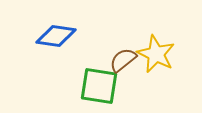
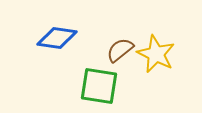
blue diamond: moved 1 px right, 2 px down
brown semicircle: moved 3 px left, 10 px up
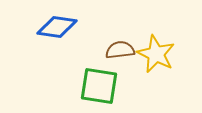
blue diamond: moved 11 px up
brown semicircle: rotated 32 degrees clockwise
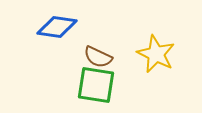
brown semicircle: moved 22 px left, 7 px down; rotated 148 degrees counterclockwise
green square: moved 3 px left, 1 px up
